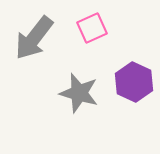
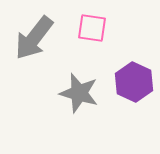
pink square: rotated 32 degrees clockwise
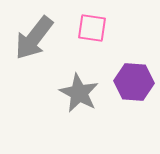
purple hexagon: rotated 21 degrees counterclockwise
gray star: rotated 12 degrees clockwise
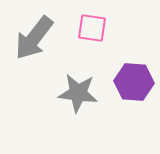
gray star: moved 1 px left; rotated 21 degrees counterclockwise
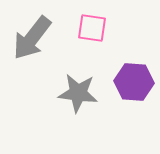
gray arrow: moved 2 px left
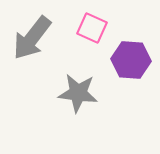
pink square: rotated 16 degrees clockwise
purple hexagon: moved 3 px left, 22 px up
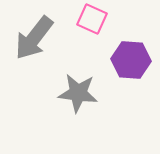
pink square: moved 9 px up
gray arrow: moved 2 px right
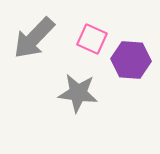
pink square: moved 20 px down
gray arrow: rotated 6 degrees clockwise
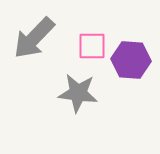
pink square: moved 7 px down; rotated 24 degrees counterclockwise
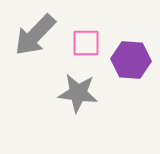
gray arrow: moved 1 px right, 3 px up
pink square: moved 6 px left, 3 px up
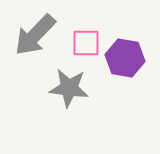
purple hexagon: moved 6 px left, 2 px up; rotated 6 degrees clockwise
gray star: moved 9 px left, 5 px up
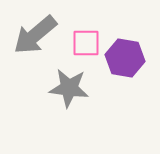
gray arrow: rotated 6 degrees clockwise
